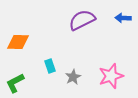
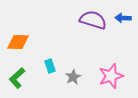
purple semicircle: moved 11 px right; rotated 44 degrees clockwise
green L-shape: moved 2 px right, 5 px up; rotated 15 degrees counterclockwise
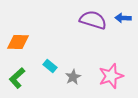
cyan rectangle: rotated 32 degrees counterclockwise
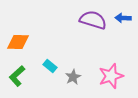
green L-shape: moved 2 px up
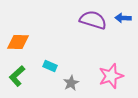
cyan rectangle: rotated 16 degrees counterclockwise
gray star: moved 2 px left, 6 px down
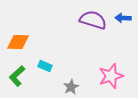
cyan rectangle: moved 5 px left
gray star: moved 4 px down
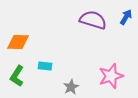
blue arrow: moved 3 px right, 1 px up; rotated 119 degrees clockwise
cyan rectangle: rotated 16 degrees counterclockwise
green L-shape: rotated 15 degrees counterclockwise
